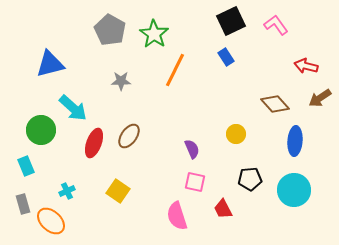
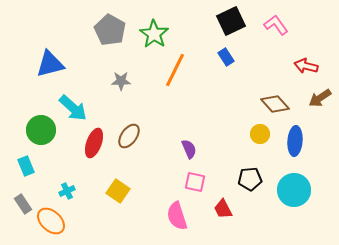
yellow circle: moved 24 px right
purple semicircle: moved 3 px left
gray rectangle: rotated 18 degrees counterclockwise
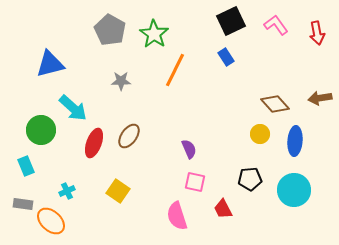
red arrow: moved 11 px right, 33 px up; rotated 115 degrees counterclockwise
brown arrow: rotated 25 degrees clockwise
gray rectangle: rotated 48 degrees counterclockwise
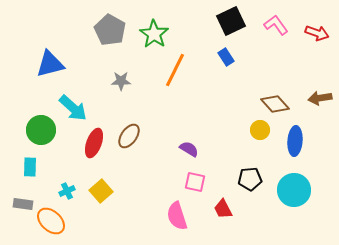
red arrow: rotated 60 degrees counterclockwise
yellow circle: moved 4 px up
purple semicircle: rotated 36 degrees counterclockwise
cyan rectangle: moved 4 px right, 1 px down; rotated 24 degrees clockwise
yellow square: moved 17 px left; rotated 15 degrees clockwise
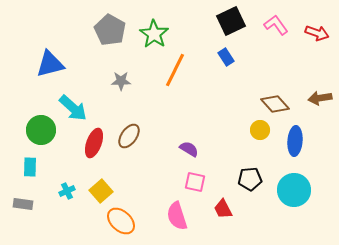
orange ellipse: moved 70 px right
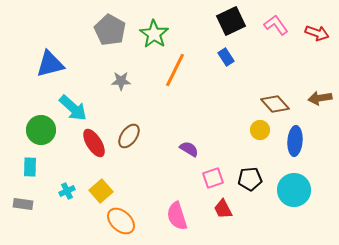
red ellipse: rotated 52 degrees counterclockwise
pink square: moved 18 px right, 4 px up; rotated 30 degrees counterclockwise
